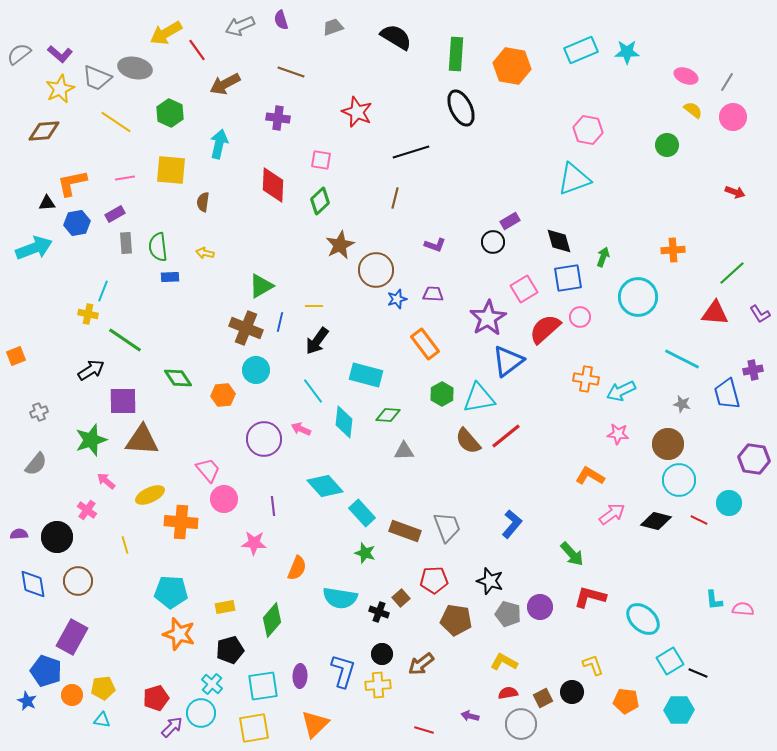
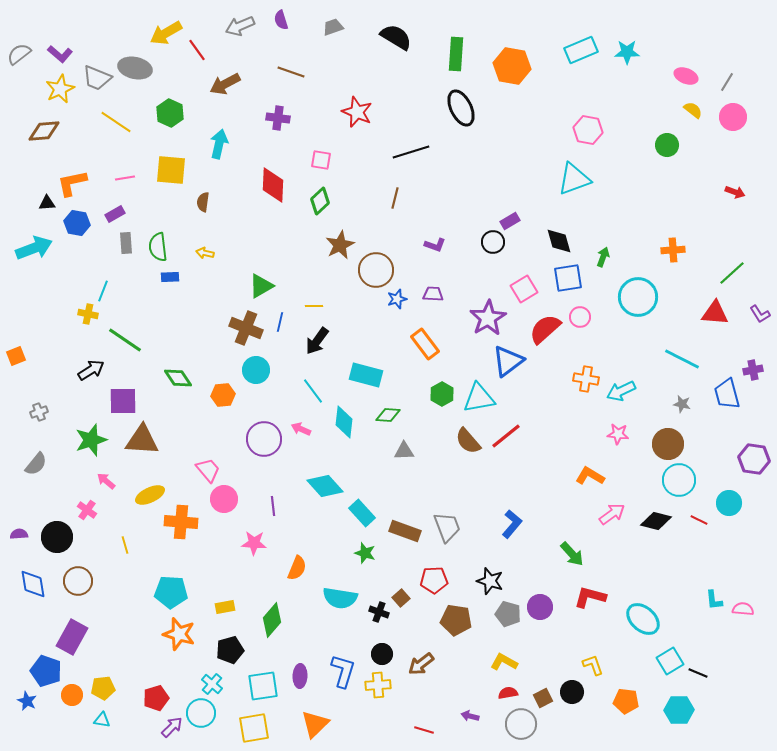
blue hexagon at (77, 223): rotated 20 degrees clockwise
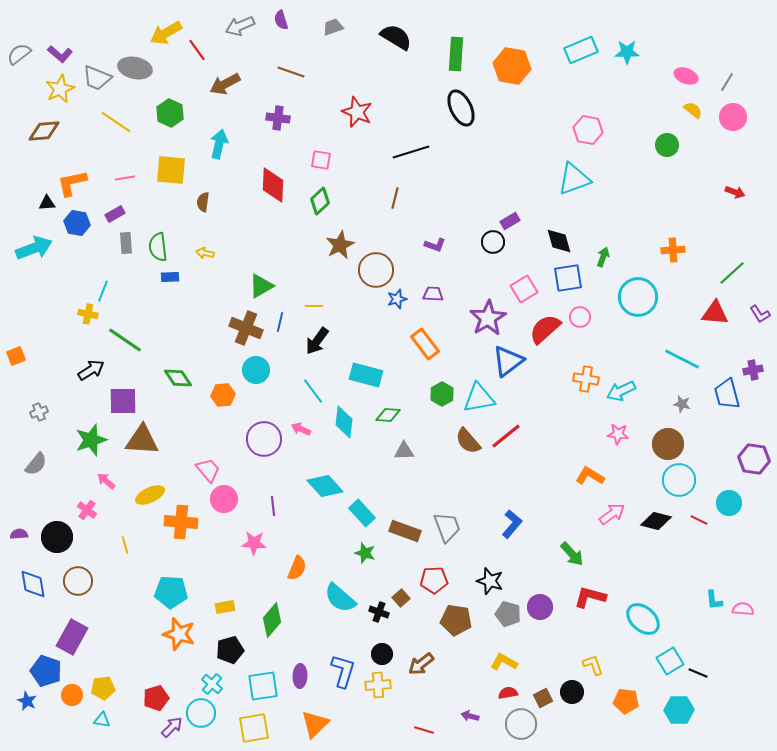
cyan semicircle at (340, 598): rotated 32 degrees clockwise
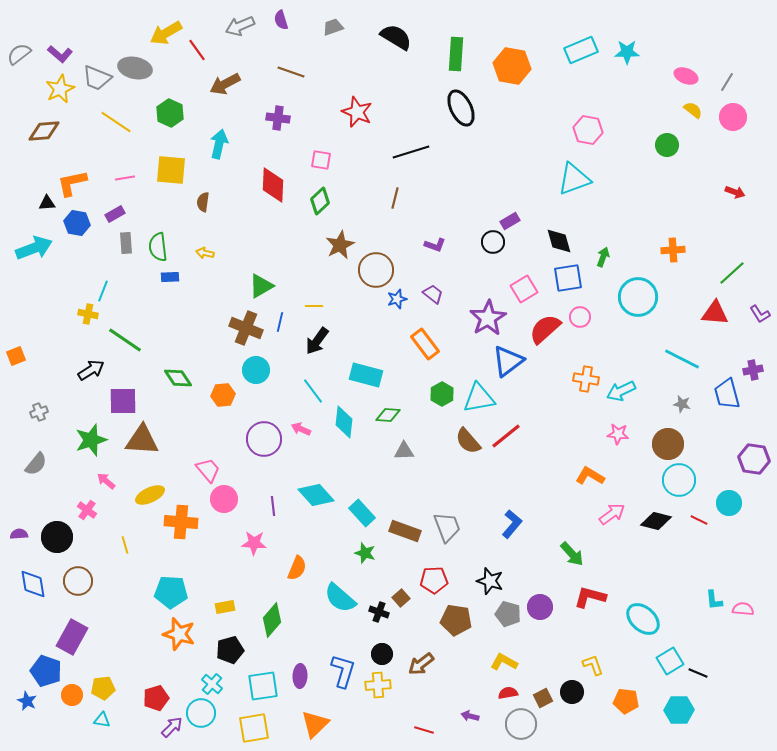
purple trapezoid at (433, 294): rotated 35 degrees clockwise
cyan diamond at (325, 486): moved 9 px left, 9 px down
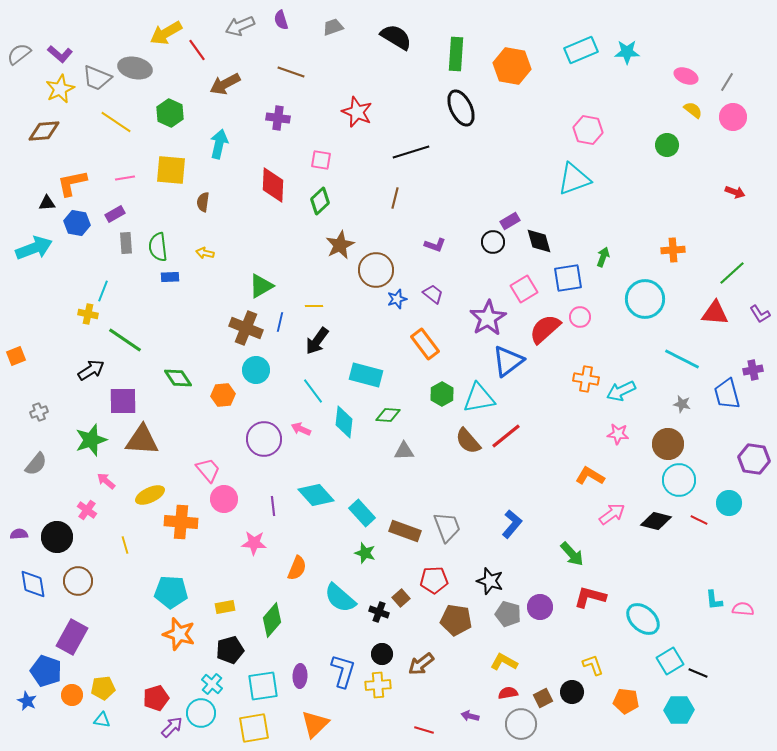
black diamond at (559, 241): moved 20 px left
cyan circle at (638, 297): moved 7 px right, 2 px down
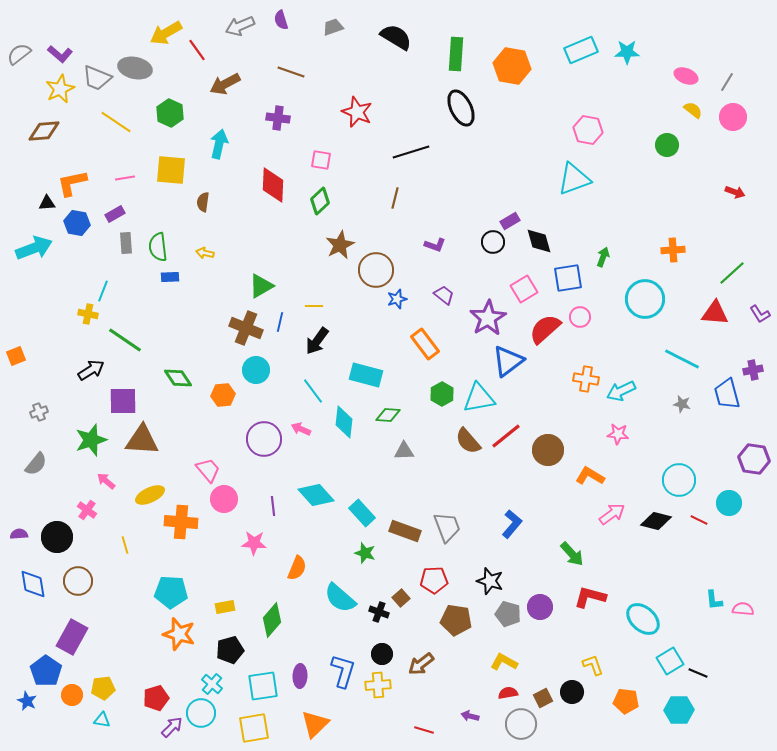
purple trapezoid at (433, 294): moved 11 px right, 1 px down
brown circle at (668, 444): moved 120 px left, 6 px down
blue pentagon at (46, 671): rotated 16 degrees clockwise
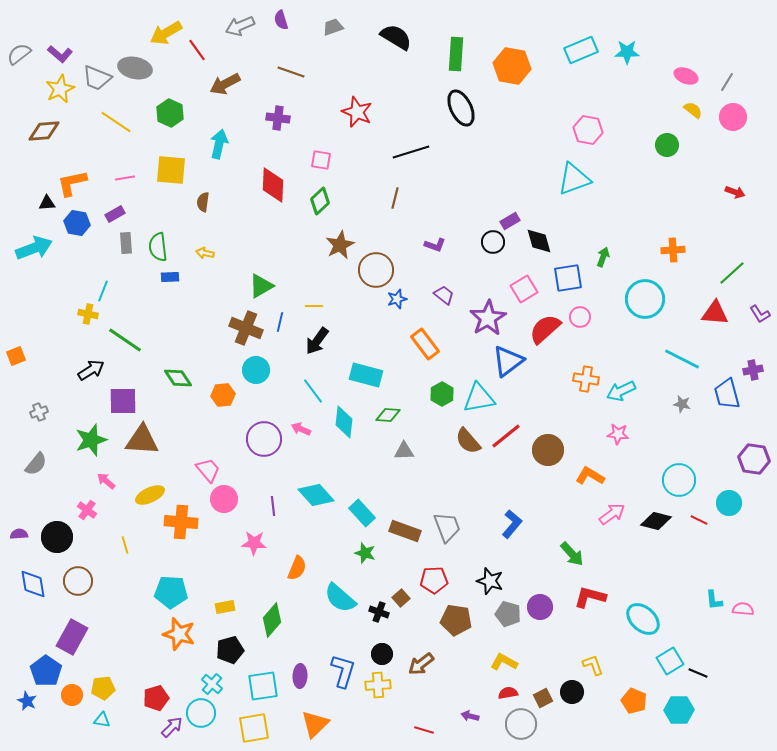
orange pentagon at (626, 701): moved 8 px right; rotated 15 degrees clockwise
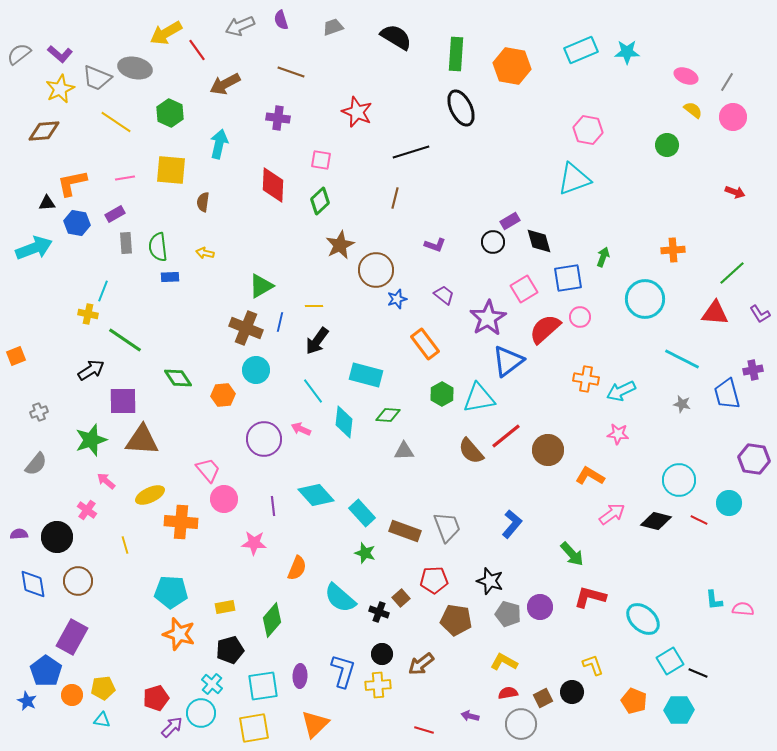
brown semicircle at (468, 441): moved 3 px right, 10 px down
